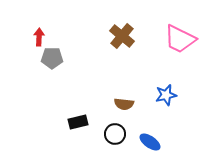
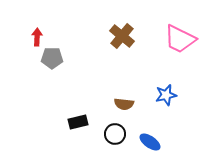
red arrow: moved 2 px left
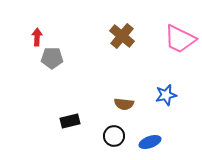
black rectangle: moved 8 px left, 1 px up
black circle: moved 1 px left, 2 px down
blue ellipse: rotated 55 degrees counterclockwise
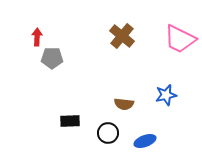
black rectangle: rotated 12 degrees clockwise
black circle: moved 6 px left, 3 px up
blue ellipse: moved 5 px left, 1 px up
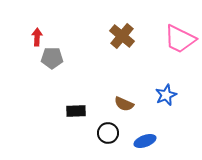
blue star: rotated 10 degrees counterclockwise
brown semicircle: rotated 18 degrees clockwise
black rectangle: moved 6 px right, 10 px up
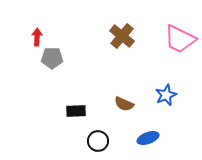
black circle: moved 10 px left, 8 px down
blue ellipse: moved 3 px right, 3 px up
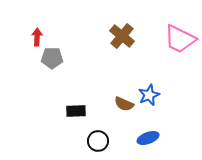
blue star: moved 17 px left
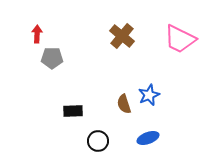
red arrow: moved 3 px up
brown semicircle: rotated 48 degrees clockwise
black rectangle: moved 3 px left
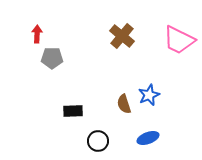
pink trapezoid: moved 1 px left, 1 px down
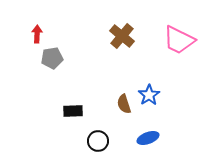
gray pentagon: rotated 10 degrees counterclockwise
blue star: rotated 10 degrees counterclockwise
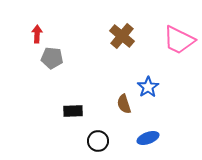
gray pentagon: rotated 15 degrees clockwise
blue star: moved 1 px left, 8 px up
